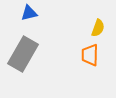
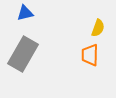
blue triangle: moved 4 px left
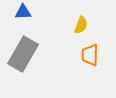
blue triangle: moved 2 px left, 1 px up; rotated 12 degrees clockwise
yellow semicircle: moved 17 px left, 3 px up
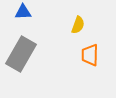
yellow semicircle: moved 3 px left
gray rectangle: moved 2 px left
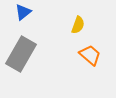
blue triangle: rotated 36 degrees counterclockwise
orange trapezoid: rotated 130 degrees clockwise
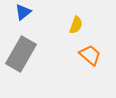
yellow semicircle: moved 2 px left
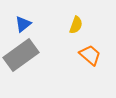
blue triangle: moved 12 px down
gray rectangle: moved 1 px down; rotated 24 degrees clockwise
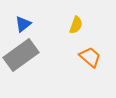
orange trapezoid: moved 2 px down
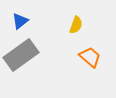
blue triangle: moved 3 px left, 3 px up
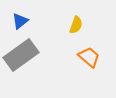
orange trapezoid: moved 1 px left
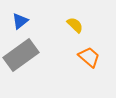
yellow semicircle: moved 1 px left; rotated 66 degrees counterclockwise
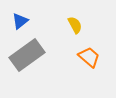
yellow semicircle: rotated 18 degrees clockwise
gray rectangle: moved 6 px right
